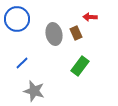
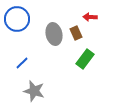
green rectangle: moved 5 px right, 7 px up
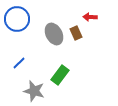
gray ellipse: rotated 15 degrees counterclockwise
green rectangle: moved 25 px left, 16 px down
blue line: moved 3 px left
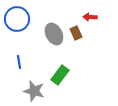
blue line: moved 1 px up; rotated 56 degrees counterclockwise
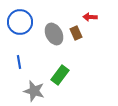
blue circle: moved 3 px right, 3 px down
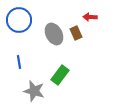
blue circle: moved 1 px left, 2 px up
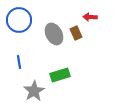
green rectangle: rotated 36 degrees clockwise
gray star: rotated 25 degrees clockwise
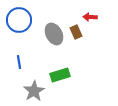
brown rectangle: moved 1 px up
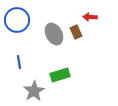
blue circle: moved 2 px left
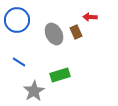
blue line: rotated 48 degrees counterclockwise
